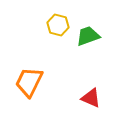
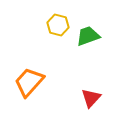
orange trapezoid: rotated 16 degrees clockwise
red triangle: rotated 50 degrees clockwise
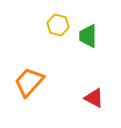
green trapezoid: rotated 70 degrees counterclockwise
red triangle: moved 3 px right; rotated 45 degrees counterclockwise
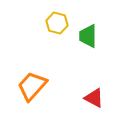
yellow hexagon: moved 1 px left, 2 px up
orange trapezoid: moved 3 px right, 4 px down
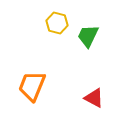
green trapezoid: rotated 25 degrees clockwise
orange trapezoid: rotated 20 degrees counterclockwise
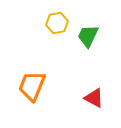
yellow hexagon: rotated 25 degrees counterclockwise
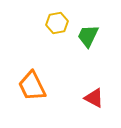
orange trapezoid: rotated 48 degrees counterclockwise
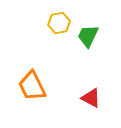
yellow hexagon: moved 2 px right
red triangle: moved 3 px left
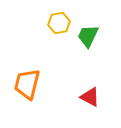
orange trapezoid: moved 5 px left, 2 px up; rotated 40 degrees clockwise
red triangle: moved 1 px left, 1 px up
